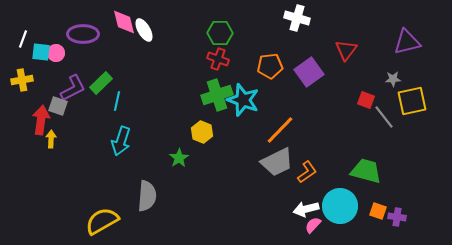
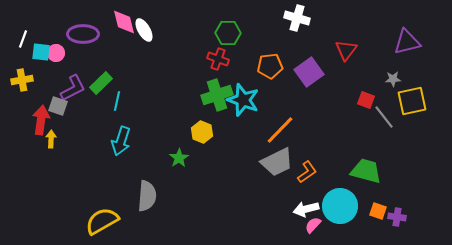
green hexagon: moved 8 px right
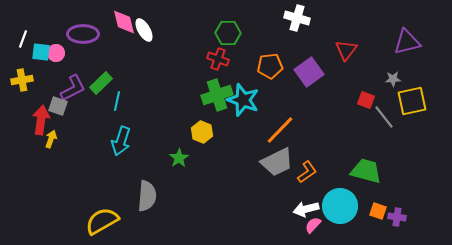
yellow arrow: rotated 18 degrees clockwise
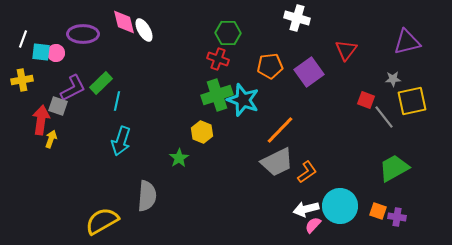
green trapezoid: moved 28 px right, 3 px up; rotated 44 degrees counterclockwise
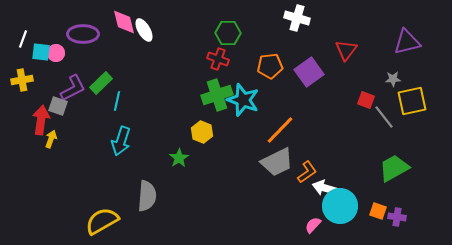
white arrow: moved 19 px right, 21 px up; rotated 30 degrees clockwise
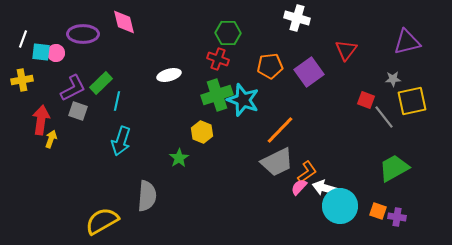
white ellipse: moved 25 px right, 45 px down; rotated 75 degrees counterclockwise
gray square: moved 20 px right, 5 px down
pink semicircle: moved 14 px left, 38 px up
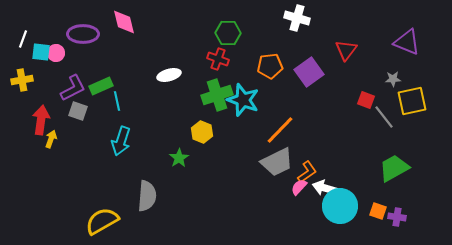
purple triangle: rotated 36 degrees clockwise
green rectangle: moved 3 px down; rotated 20 degrees clockwise
cyan line: rotated 24 degrees counterclockwise
